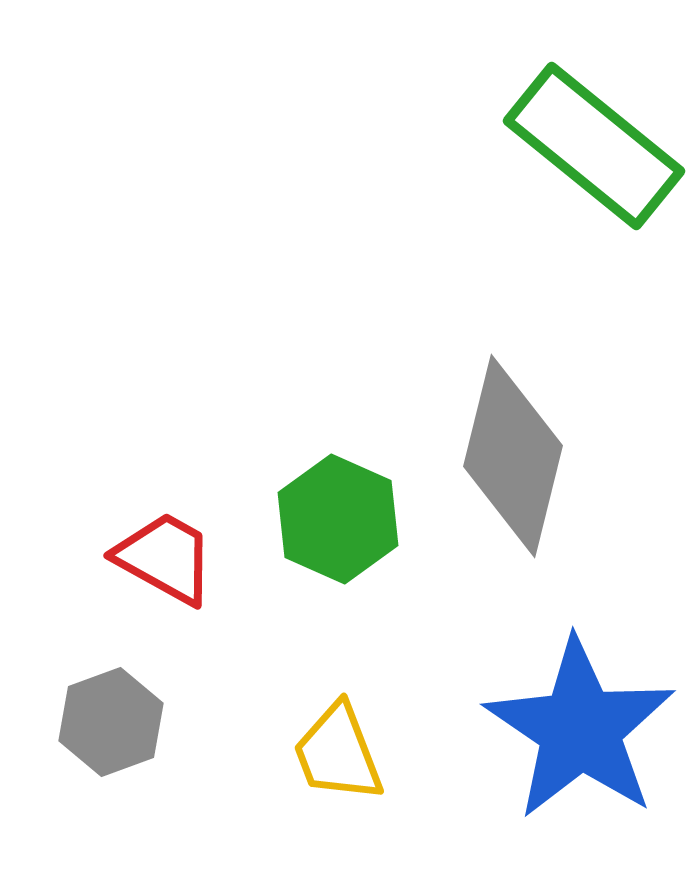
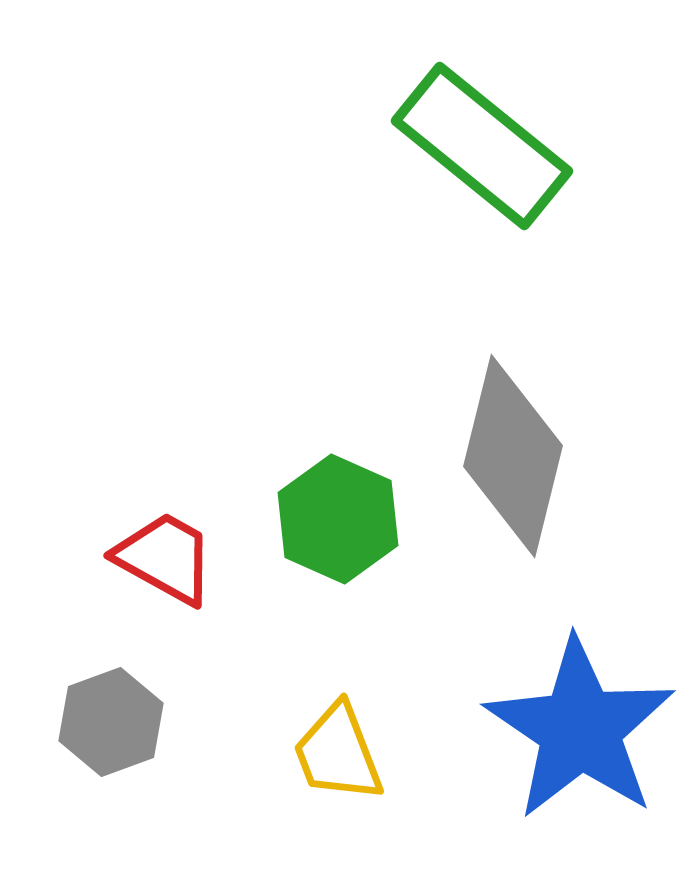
green rectangle: moved 112 px left
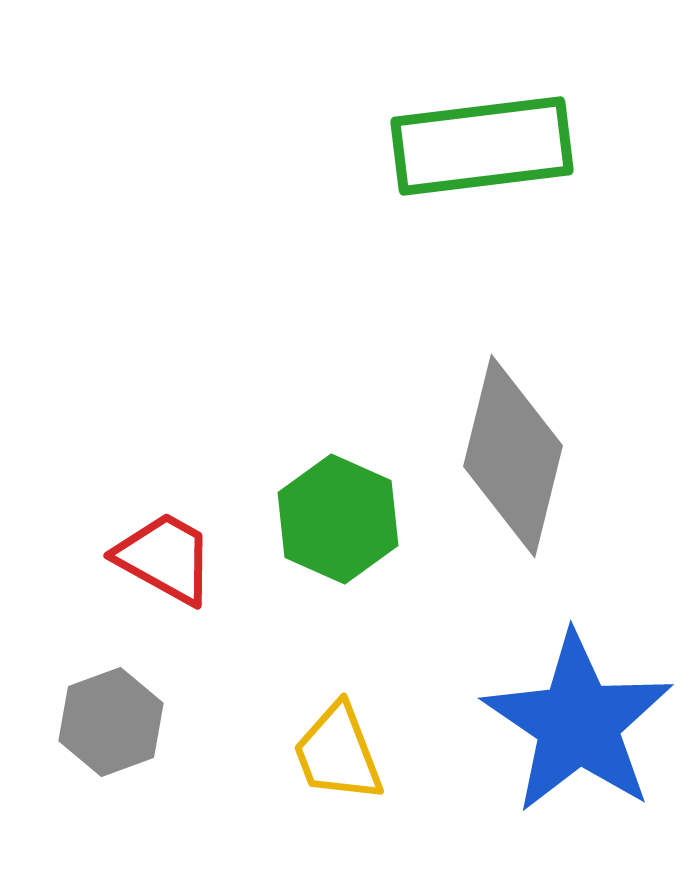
green rectangle: rotated 46 degrees counterclockwise
blue star: moved 2 px left, 6 px up
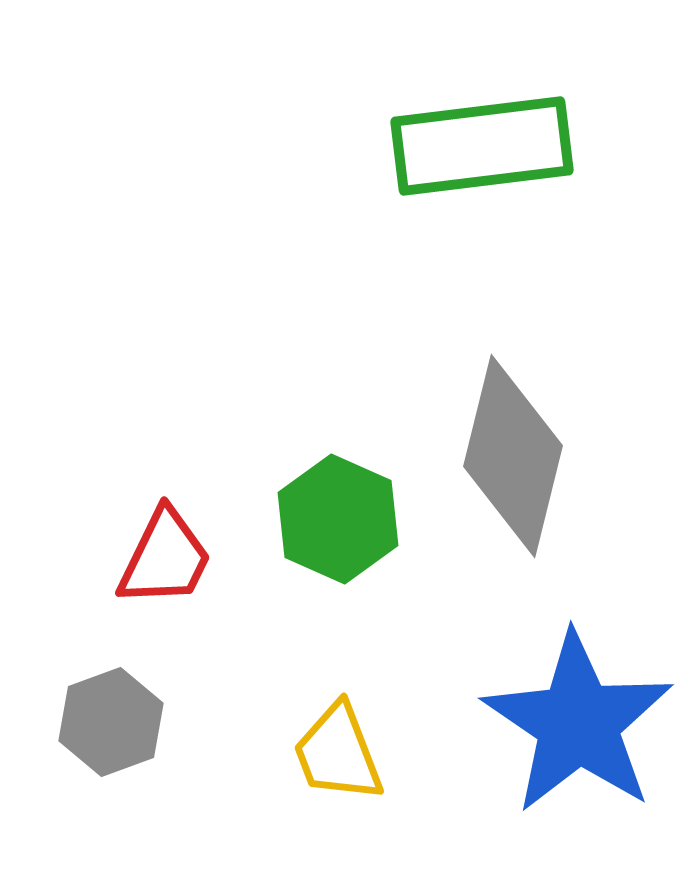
red trapezoid: rotated 87 degrees clockwise
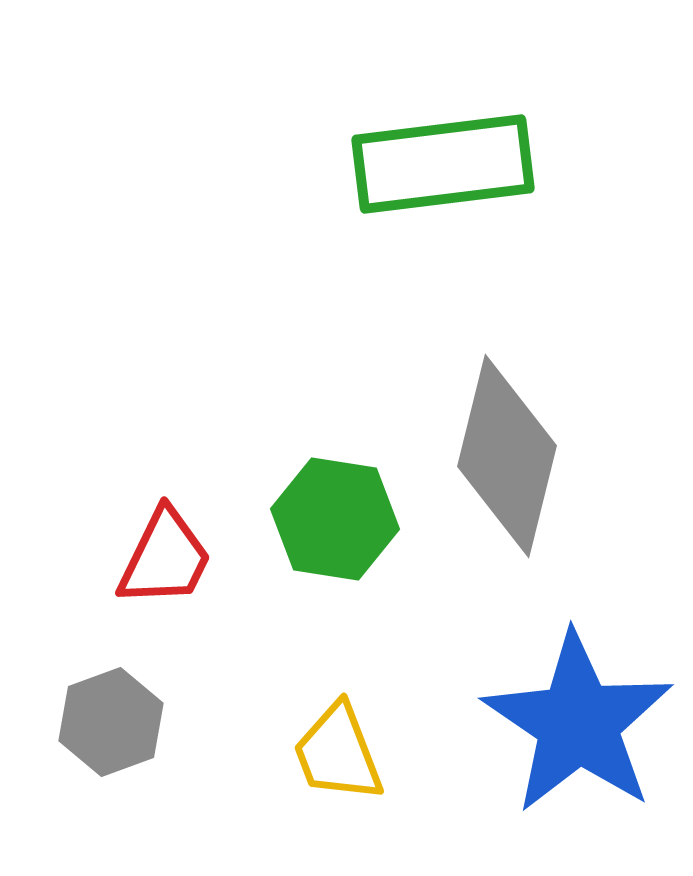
green rectangle: moved 39 px left, 18 px down
gray diamond: moved 6 px left
green hexagon: moved 3 px left; rotated 15 degrees counterclockwise
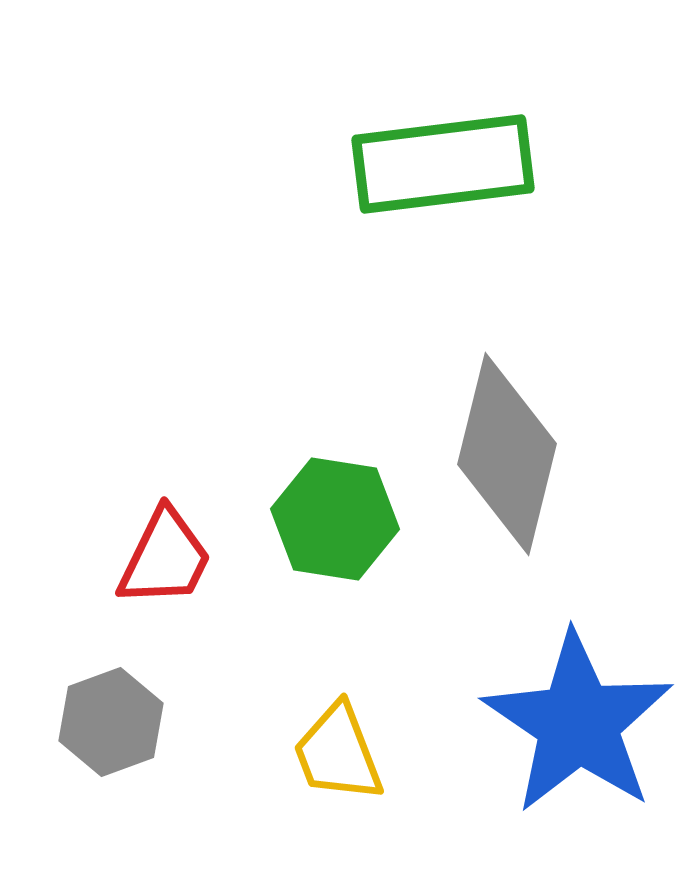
gray diamond: moved 2 px up
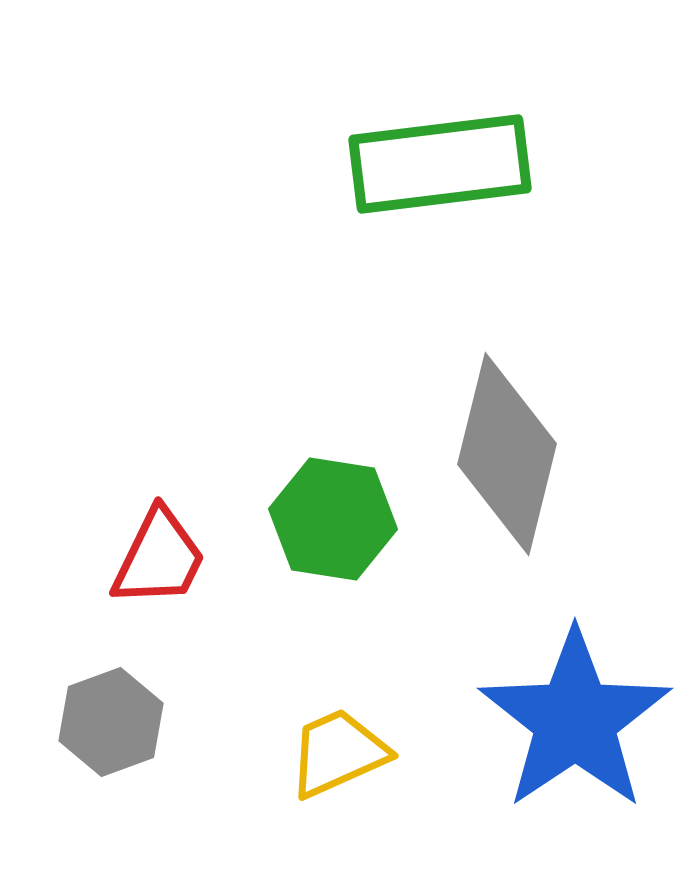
green rectangle: moved 3 px left
green hexagon: moved 2 px left
red trapezoid: moved 6 px left
blue star: moved 3 px left, 3 px up; rotated 4 degrees clockwise
yellow trapezoid: rotated 87 degrees clockwise
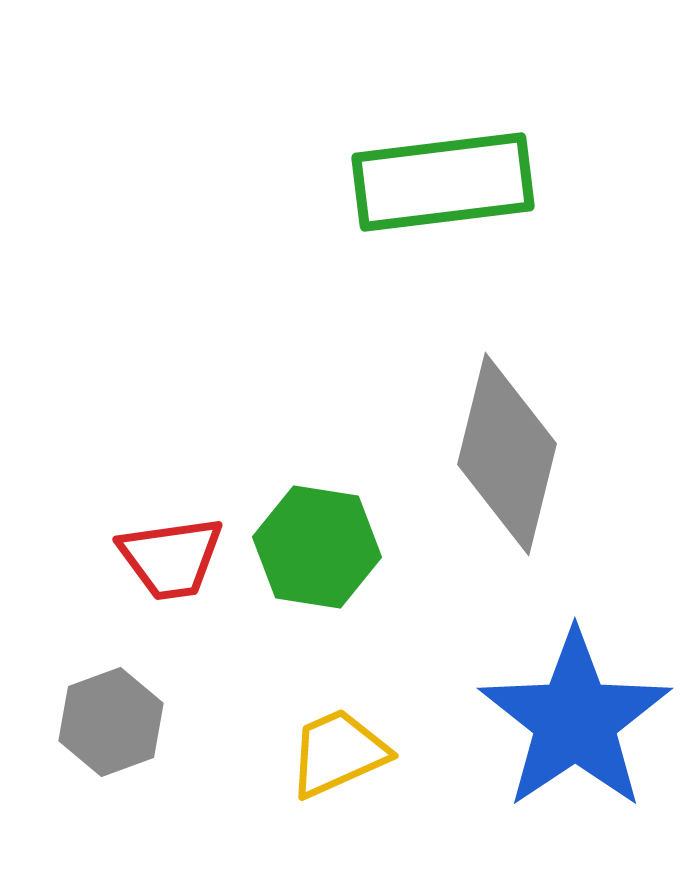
green rectangle: moved 3 px right, 18 px down
green hexagon: moved 16 px left, 28 px down
red trapezoid: moved 12 px right; rotated 56 degrees clockwise
